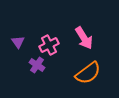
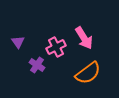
pink cross: moved 7 px right, 2 px down
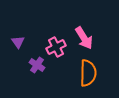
orange semicircle: rotated 52 degrees counterclockwise
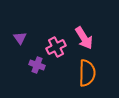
purple triangle: moved 2 px right, 4 px up
purple cross: rotated 14 degrees counterclockwise
orange semicircle: moved 1 px left
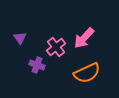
pink arrow: rotated 75 degrees clockwise
pink cross: rotated 12 degrees counterclockwise
orange semicircle: rotated 64 degrees clockwise
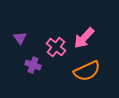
pink cross: rotated 12 degrees counterclockwise
purple cross: moved 4 px left
orange semicircle: moved 2 px up
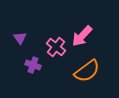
pink arrow: moved 2 px left, 2 px up
orange semicircle: rotated 12 degrees counterclockwise
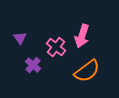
pink arrow: rotated 25 degrees counterclockwise
purple cross: rotated 21 degrees clockwise
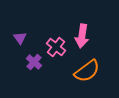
pink arrow: rotated 10 degrees counterclockwise
purple cross: moved 1 px right, 3 px up
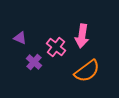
purple triangle: rotated 32 degrees counterclockwise
